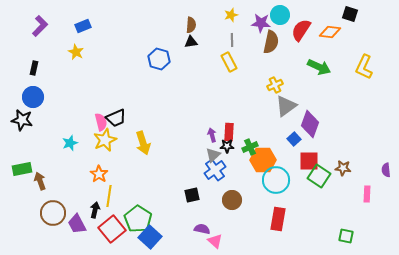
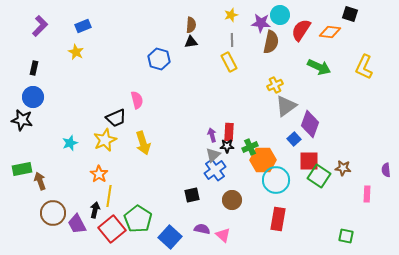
pink semicircle at (101, 122): moved 36 px right, 22 px up
blue square at (150, 237): moved 20 px right
pink triangle at (215, 241): moved 8 px right, 6 px up
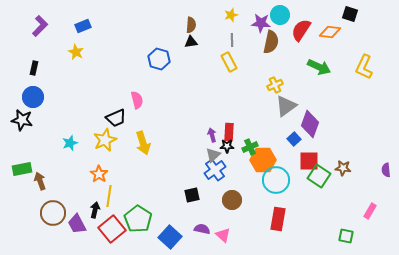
pink rectangle at (367, 194): moved 3 px right, 17 px down; rotated 28 degrees clockwise
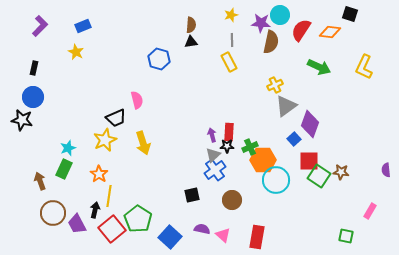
cyan star at (70, 143): moved 2 px left, 5 px down
brown star at (343, 168): moved 2 px left, 4 px down
green rectangle at (22, 169): moved 42 px right; rotated 54 degrees counterclockwise
red rectangle at (278, 219): moved 21 px left, 18 px down
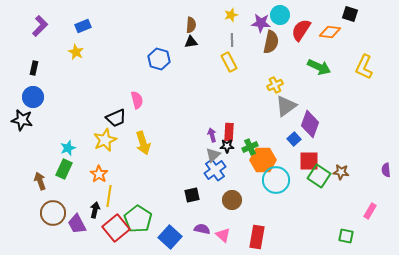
red square at (112, 229): moved 4 px right, 1 px up
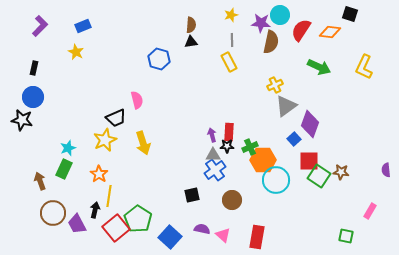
gray triangle at (213, 155): rotated 42 degrees clockwise
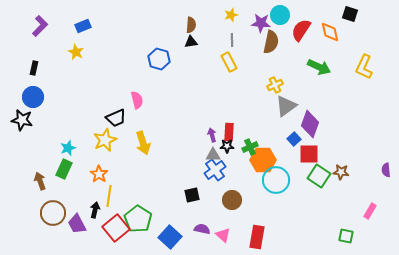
orange diamond at (330, 32): rotated 70 degrees clockwise
red square at (309, 161): moved 7 px up
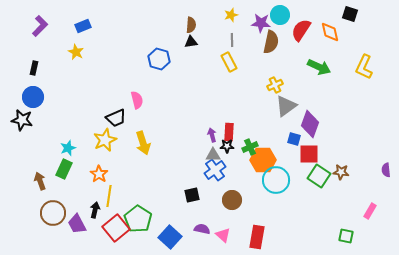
blue square at (294, 139): rotated 32 degrees counterclockwise
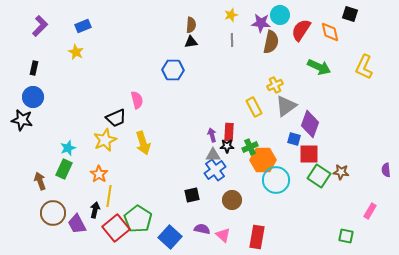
blue hexagon at (159, 59): moved 14 px right, 11 px down; rotated 15 degrees counterclockwise
yellow rectangle at (229, 62): moved 25 px right, 45 px down
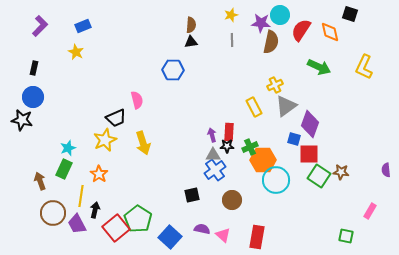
yellow line at (109, 196): moved 28 px left
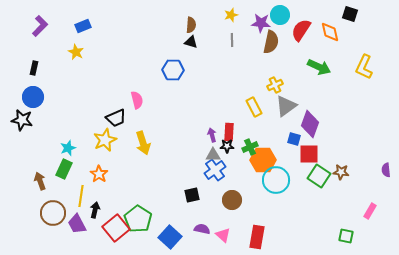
black triangle at (191, 42): rotated 24 degrees clockwise
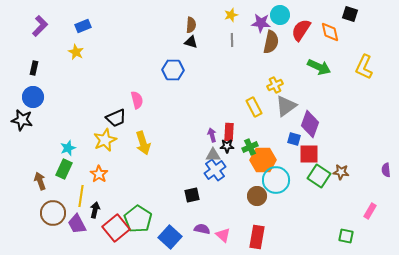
brown circle at (232, 200): moved 25 px right, 4 px up
